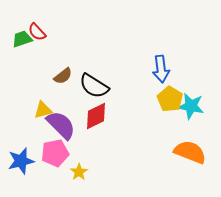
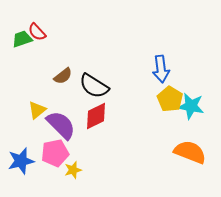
yellow triangle: moved 6 px left; rotated 24 degrees counterclockwise
yellow star: moved 6 px left, 2 px up; rotated 18 degrees clockwise
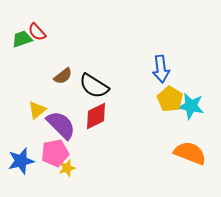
orange semicircle: moved 1 px down
yellow star: moved 6 px left, 2 px up
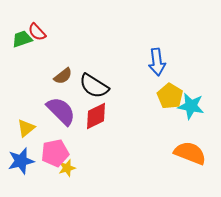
blue arrow: moved 4 px left, 7 px up
yellow pentagon: moved 3 px up
yellow triangle: moved 11 px left, 18 px down
purple semicircle: moved 14 px up
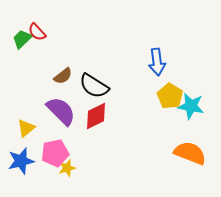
green trapezoid: rotated 25 degrees counterclockwise
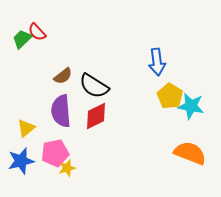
purple semicircle: rotated 140 degrees counterclockwise
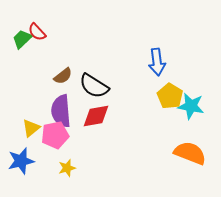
red diamond: rotated 16 degrees clockwise
yellow triangle: moved 5 px right
pink pentagon: moved 18 px up
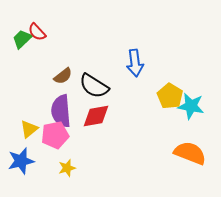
blue arrow: moved 22 px left, 1 px down
yellow triangle: moved 2 px left, 1 px down
